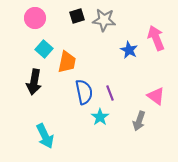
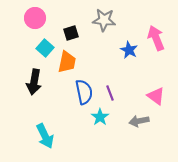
black square: moved 6 px left, 17 px down
cyan square: moved 1 px right, 1 px up
gray arrow: rotated 60 degrees clockwise
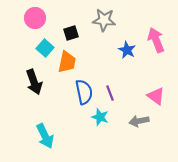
pink arrow: moved 2 px down
blue star: moved 2 px left
black arrow: rotated 30 degrees counterclockwise
cyan star: rotated 18 degrees counterclockwise
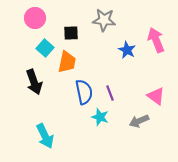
black square: rotated 14 degrees clockwise
gray arrow: rotated 12 degrees counterclockwise
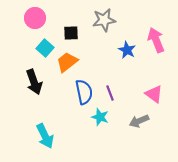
gray star: rotated 15 degrees counterclockwise
orange trapezoid: rotated 140 degrees counterclockwise
pink triangle: moved 2 px left, 2 px up
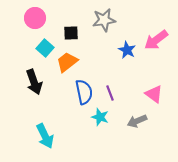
pink arrow: rotated 105 degrees counterclockwise
gray arrow: moved 2 px left
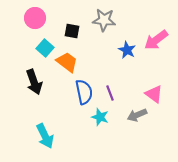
gray star: rotated 15 degrees clockwise
black square: moved 1 px right, 2 px up; rotated 14 degrees clockwise
orange trapezoid: rotated 75 degrees clockwise
gray arrow: moved 6 px up
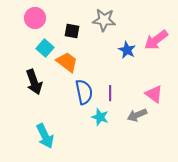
purple line: rotated 21 degrees clockwise
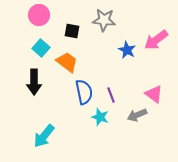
pink circle: moved 4 px right, 3 px up
cyan square: moved 4 px left
black arrow: rotated 20 degrees clockwise
purple line: moved 1 px right, 2 px down; rotated 21 degrees counterclockwise
cyan arrow: moved 1 px left; rotated 65 degrees clockwise
